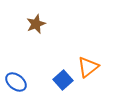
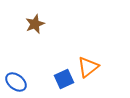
brown star: moved 1 px left
blue square: moved 1 px right, 1 px up; rotated 18 degrees clockwise
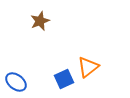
brown star: moved 5 px right, 3 px up
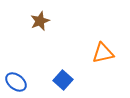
orange triangle: moved 15 px right, 14 px up; rotated 25 degrees clockwise
blue square: moved 1 px left, 1 px down; rotated 24 degrees counterclockwise
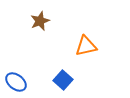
orange triangle: moved 17 px left, 7 px up
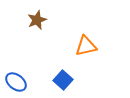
brown star: moved 3 px left, 1 px up
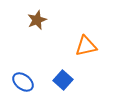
blue ellipse: moved 7 px right
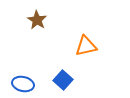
brown star: rotated 18 degrees counterclockwise
blue ellipse: moved 2 px down; rotated 25 degrees counterclockwise
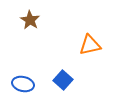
brown star: moved 7 px left
orange triangle: moved 4 px right, 1 px up
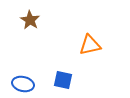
blue square: rotated 30 degrees counterclockwise
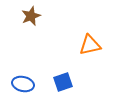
brown star: moved 1 px right, 4 px up; rotated 18 degrees clockwise
blue square: moved 2 px down; rotated 30 degrees counterclockwise
